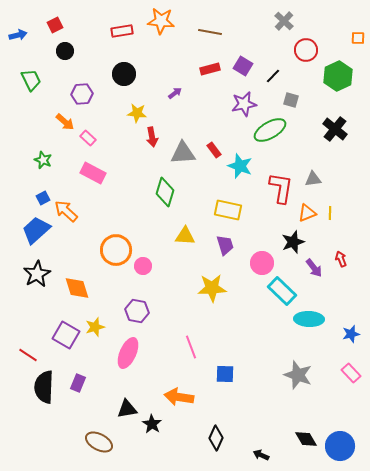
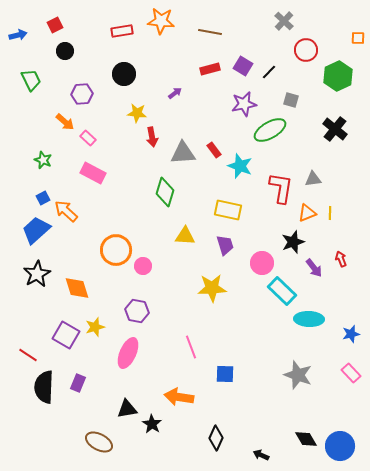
black line at (273, 76): moved 4 px left, 4 px up
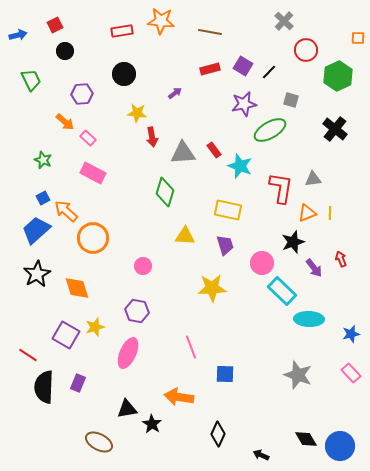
orange circle at (116, 250): moved 23 px left, 12 px up
black diamond at (216, 438): moved 2 px right, 4 px up
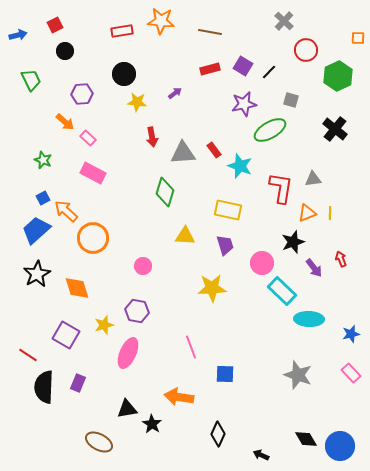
yellow star at (137, 113): moved 11 px up
yellow star at (95, 327): moved 9 px right, 2 px up
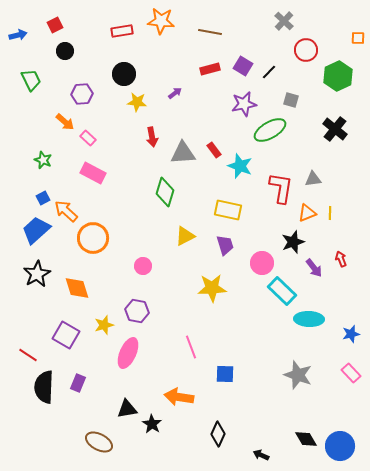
yellow triangle at (185, 236): rotated 30 degrees counterclockwise
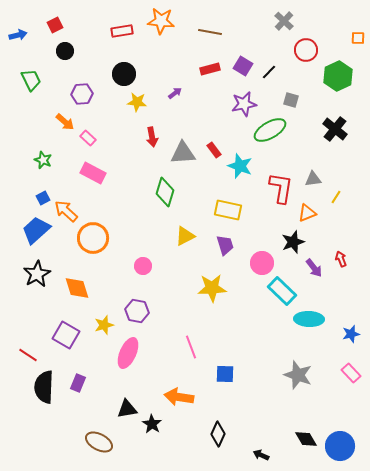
yellow line at (330, 213): moved 6 px right, 16 px up; rotated 32 degrees clockwise
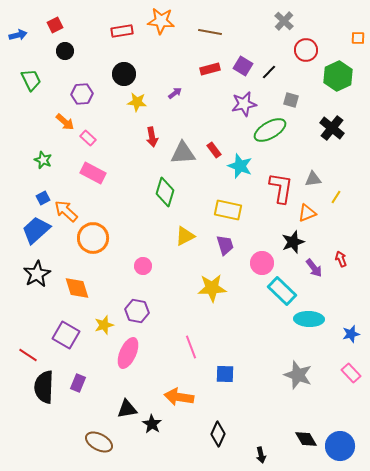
black cross at (335, 129): moved 3 px left, 1 px up
black arrow at (261, 455): rotated 126 degrees counterclockwise
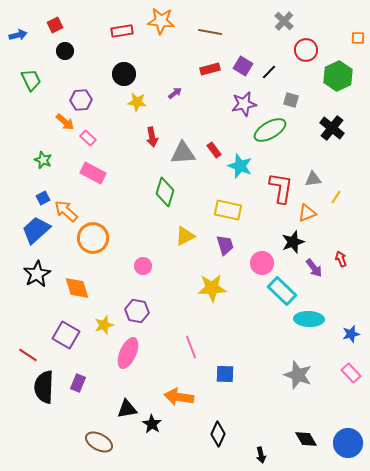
purple hexagon at (82, 94): moved 1 px left, 6 px down
blue circle at (340, 446): moved 8 px right, 3 px up
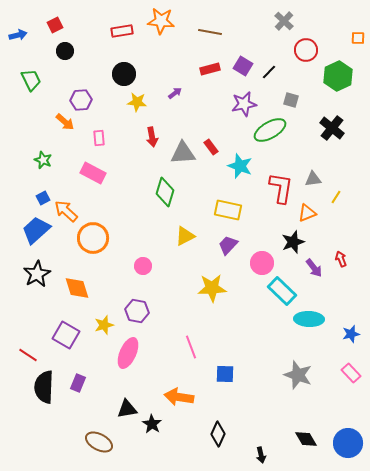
pink rectangle at (88, 138): moved 11 px right; rotated 42 degrees clockwise
red rectangle at (214, 150): moved 3 px left, 3 px up
purple trapezoid at (225, 245): moved 3 px right; rotated 120 degrees counterclockwise
